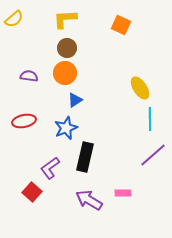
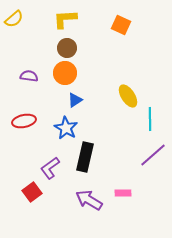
yellow ellipse: moved 12 px left, 8 px down
blue star: rotated 20 degrees counterclockwise
red square: rotated 12 degrees clockwise
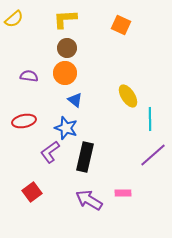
blue triangle: rotated 49 degrees counterclockwise
blue star: rotated 10 degrees counterclockwise
purple L-shape: moved 16 px up
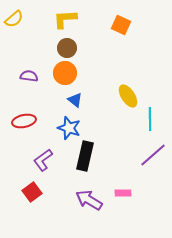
blue star: moved 3 px right
purple L-shape: moved 7 px left, 8 px down
black rectangle: moved 1 px up
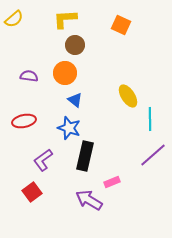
brown circle: moved 8 px right, 3 px up
pink rectangle: moved 11 px left, 11 px up; rotated 21 degrees counterclockwise
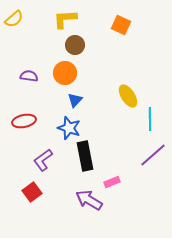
blue triangle: rotated 35 degrees clockwise
black rectangle: rotated 24 degrees counterclockwise
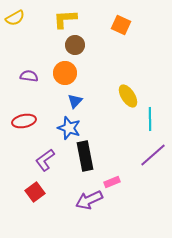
yellow semicircle: moved 1 px right, 1 px up; rotated 12 degrees clockwise
blue triangle: moved 1 px down
purple L-shape: moved 2 px right
red square: moved 3 px right
purple arrow: rotated 56 degrees counterclockwise
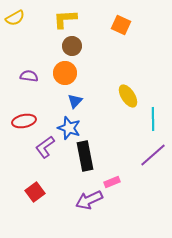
brown circle: moved 3 px left, 1 px down
cyan line: moved 3 px right
purple L-shape: moved 13 px up
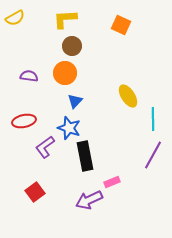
purple line: rotated 20 degrees counterclockwise
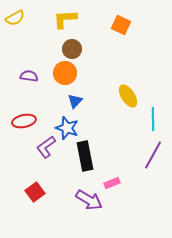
brown circle: moved 3 px down
blue star: moved 2 px left
purple L-shape: moved 1 px right
pink rectangle: moved 1 px down
purple arrow: rotated 124 degrees counterclockwise
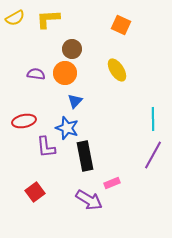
yellow L-shape: moved 17 px left
purple semicircle: moved 7 px right, 2 px up
yellow ellipse: moved 11 px left, 26 px up
purple L-shape: rotated 60 degrees counterclockwise
